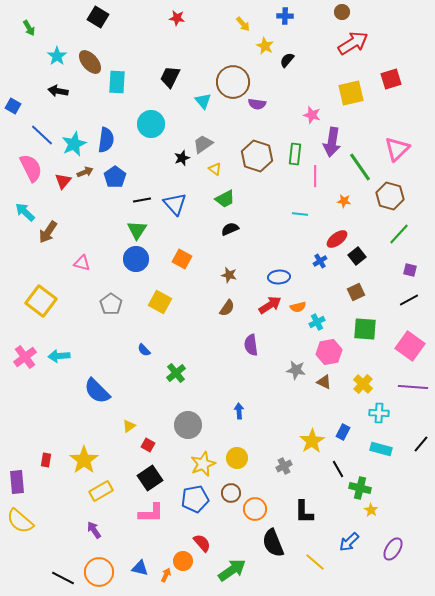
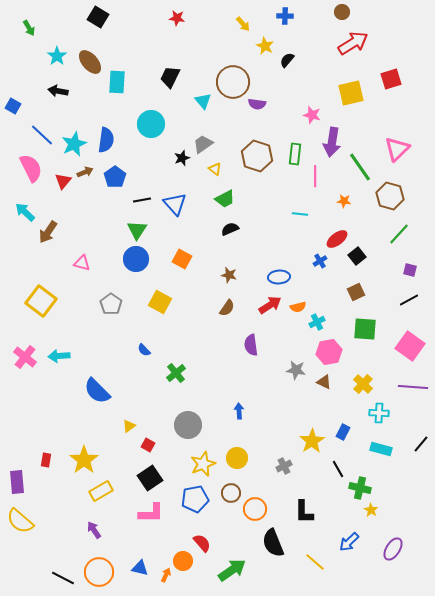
pink cross at (25, 357): rotated 15 degrees counterclockwise
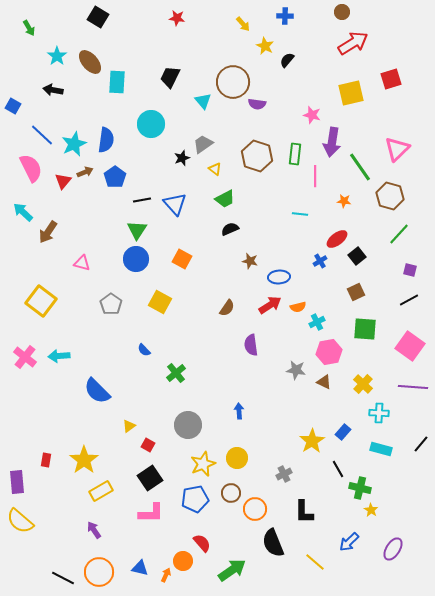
black arrow at (58, 91): moved 5 px left, 1 px up
cyan arrow at (25, 212): moved 2 px left
brown star at (229, 275): moved 21 px right, 14 px up
blue rectangle at (343, 432): rotated 14 degrees clockwise
gray cross at (284, 466): moved 8 px down
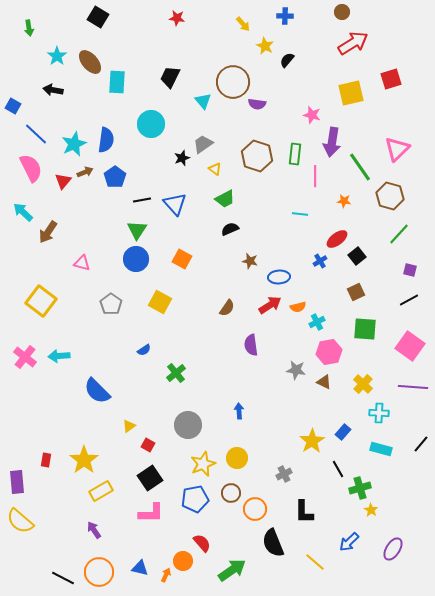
green arrow at (29, 28): rotated 21 degrees clockwise
blue line at (42, 135): moved 6 px left, 1 px up
blue semicircle at (144, 350): rotated 80 degrees counterclockwise
green cross at (360, 488): rotated 30 degrees counterclockwise
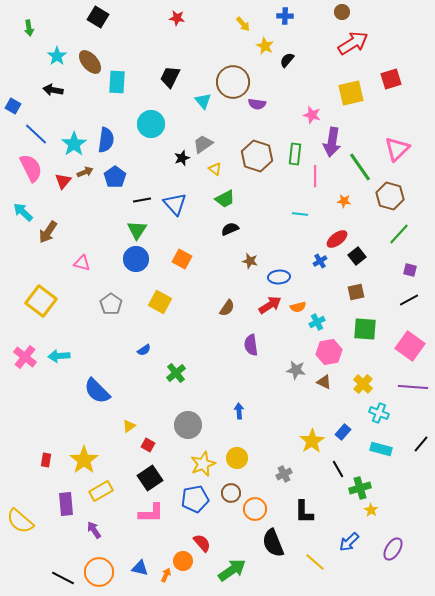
cyan star at (74, 144): rotated 10 degrees counterclockwise
brown square at (356, 292): rotated 12 degrees clockwise
cyan cross at (379, 413): rotated 18 degrees clockwise
purple rectangle at (17, 482): moved 49 px right, 22 px down
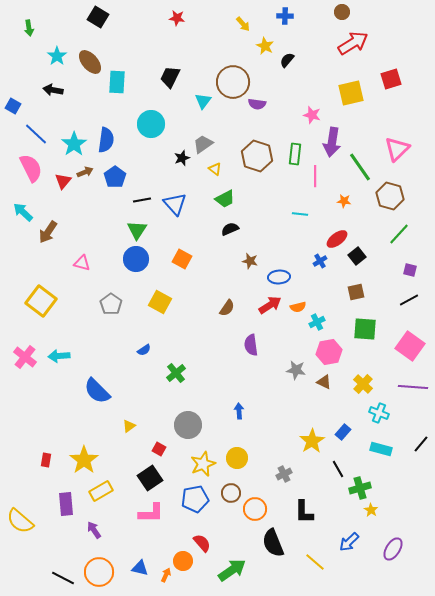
cyan triangle at (203, 101): rotated 18 degrees clockwise
red square at (148, 445): moved 11 px right, 4 px down
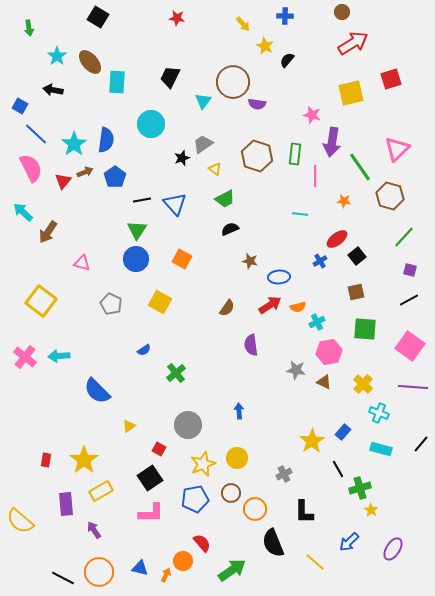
blue square at (13, 106): moved 7 px right
green line at (399, 234): moved 5 px right, 3 px down
gray pentagon at (111, 304): rotated 10 degrees counterclockwise
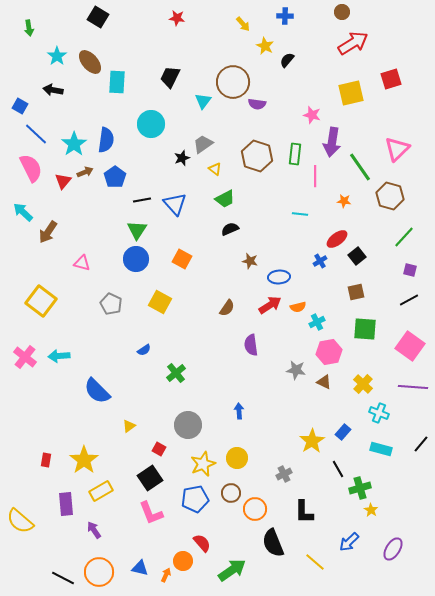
pink L-shape at (151, 513): rotated 68 degrees clockwise
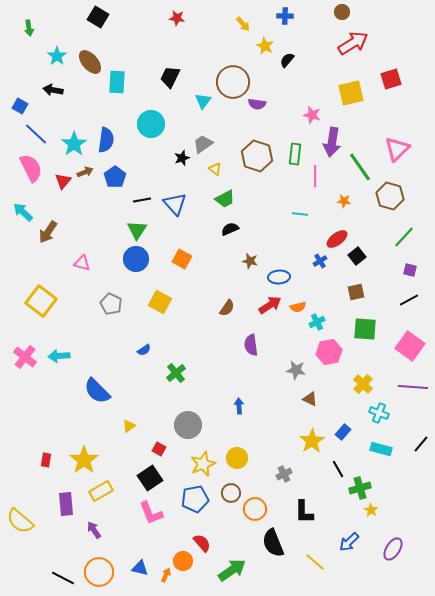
brown triangle at (324, 382): moved 14 px left, 17 px down
blue arrow at (239, 411): moved 5 px up
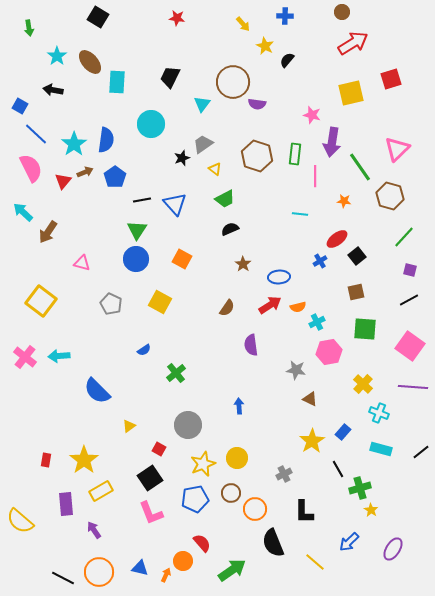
cyan triangle at (203, 101): moved 1 px left, 3 px down
brown star at (250, 261): moved 7 px left, 3 px down; rotated 21 degrees clockwise
black line at (421, 444): moved 8 px down; rotated 12 degrees clockwise
